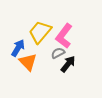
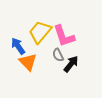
pink L-shape: rotated 55 degrees counterclockwise
blue arrow: moved 2 px up; rotated 66 degrees counterclockwise
gray semicircle: moved 2 px down; rotated 88 degrees counterclockwise
black arrow: moved 3 px right
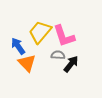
gray semicircle: rotated 120 degrees clockwise
orange triangle: moved 1 px left, 1 px down
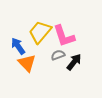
gray semicircle: rotated 24 degrees counterclockwise
black arrow: moved 3 px right, 2 px up
